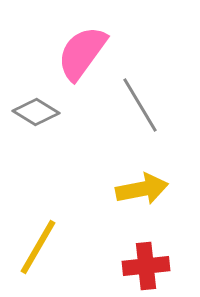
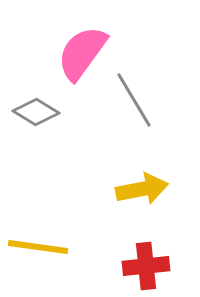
gray line: moved 6 px left, 5 px up
yellow line: rotated 68 degrees clockwise
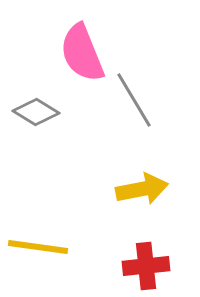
pink semicircle: rotated 58 degrees counterclockwise
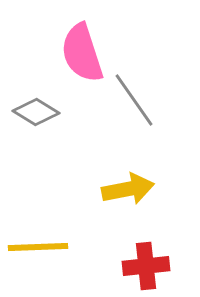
pink semicircle: rotated 4 degrees clockwise
gray line: rotated 4 degrees counterclockwise
yellow arrow: moved 14 px left
yellow line: rotated 10 degrees counterclockwise
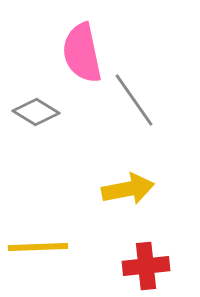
pink semicircle: rotated 6 degrees clockwise
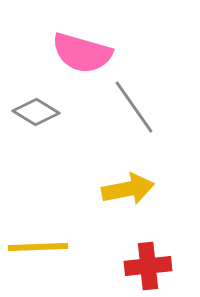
pink semicircle: rotated 62 degrees counterclockwise
gray line: moved 7 px down
red cross: moved 2 px right
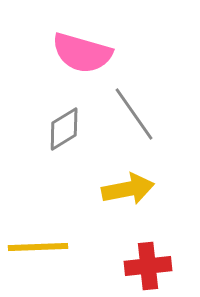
gray line: moved 7 px down
gray diamond: moved 28 px right, 17 px down; rotated 63 degrees counterclockwise
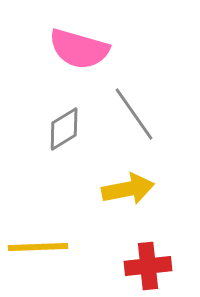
pink semicircle: moved 3 px left, 4 px up
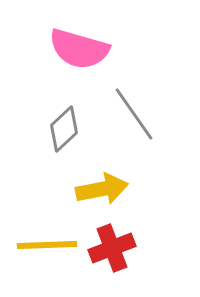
gray diamond: rotated 12 degrees counterclockwise
yellow arrow: moved 26 px left
yellow line: moved 9 px right, 2 px up
red cross: moved 36 px left, 18 px up; rotated 15 degrees counterclockwise
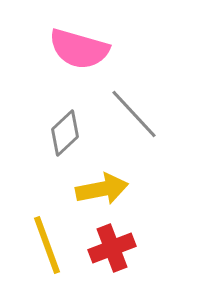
gray line: rotated 8 degrees counterclockwise
gray diamond: moved 1 px right, 4 px down
yellow line: rotated 72 degrees clockwise
